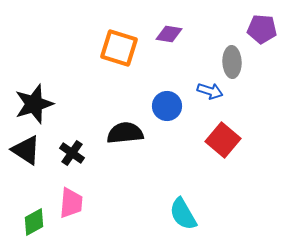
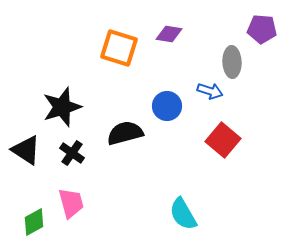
black star: moved 28 px right, 3 px down
black semicircle: rotated 9 degrees counterclockwise
pink trapezoid: rotated 20 degrees counterclockwise
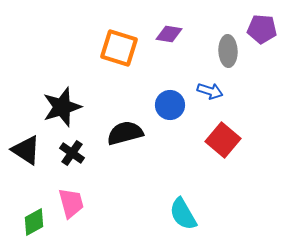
gray ellipse: moved 4 px left, 11 px up
blue circle: moved 3 px right, 1 px up
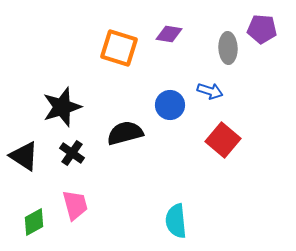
gray ellipse: moved 3 px up
black triangle: moved 2 px left, 6 px down
pink trapezoid: moved 4 px right, 2 px down
cyan semicircle: moved 7 px left, 7 px down; rotated 24 degrees clockwise
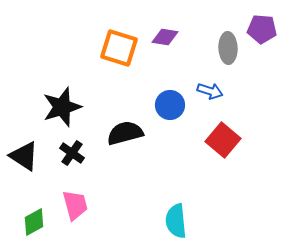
purple diamond: moved 4 px left, 3 px down
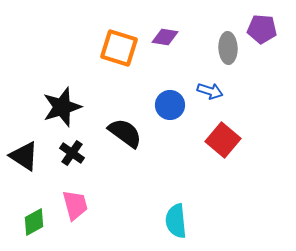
black semicircle: rotated 51 degrees clockwise
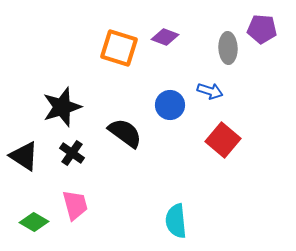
purple diamond: rotated 12 degrees clockwise
green diamond: rotated 60 degrees clockwise
